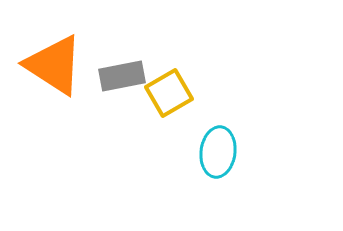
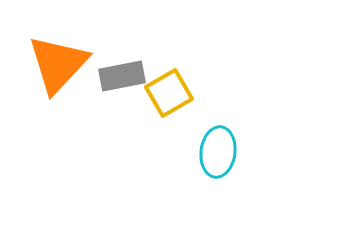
orange triangle: moved 4 px right, 1 px up; rotated 40 degrees clockwise
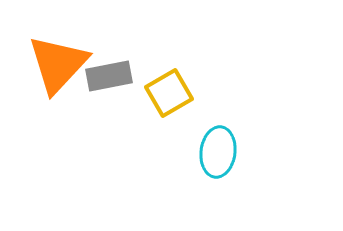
gray rectangle: moved 13 px left
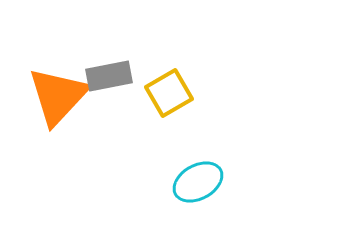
orange triangle: moved 32 px down
cyan ellipse: moved 20 px left, 30 px down; rotated 54 degrees clockwise
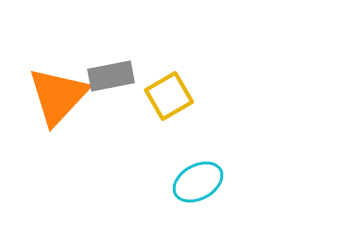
gray rectangle: moved 2 px right
yellow square: moved 3 px down
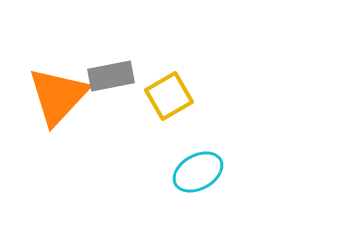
cyan ellipse: moved 10 px up
